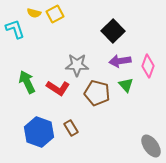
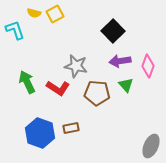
cyan L-shape: moved 1 px down
gray star: moved 1 px left, 1 px down; rotated 10 degrees clockwise
brown pentagon: rotated 10 degrees counterclockwise
brown rectangle: rotated 70 degrees counterclockwise
blue hexagon: moved 1 px right, 1 px down
gray ellipse: rotated 60 degrees clockwise
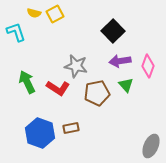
cyan L-shape: moved 1 px right, 2 px down
brown pentagon: rotated 15 degrees counterclockwise
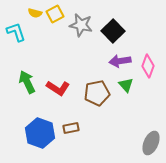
yellow semicircle: moved 1 px right
gray star: moved 5 px right, 41 px up
gray ellipse: moved 3 px up
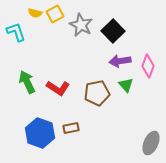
gray star: rotated 15 degrees clockwise
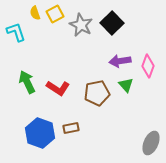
yellow semicircle: rotated 56 degrees clockwise
black square: moved 1 px left, 8 px up
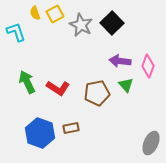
purple arrow: rotated 15 degrees clockwise
